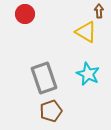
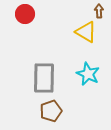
gray rectangle: rotated 20 degrees clockwise
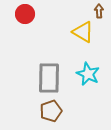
yellow triangle: moved 3 px left
gray rectangle: moved 5 px right
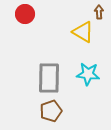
brown arrow: moved 1 px down
cyan star: rotated 20 degrees counterclockwise
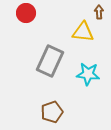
red circle: moved 1 px right, 1 px up
yellow triangle: rotated 25 degrees counterclockwise
gray rectangle: moved 1 px right, 17 px up; rotated 24 degrees clockwise
brown pentagon: moved 1 px right, 1 px down
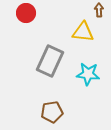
brown arrow: moved 2 px up
brown pentagon: rotated 10 degrees clockwise
